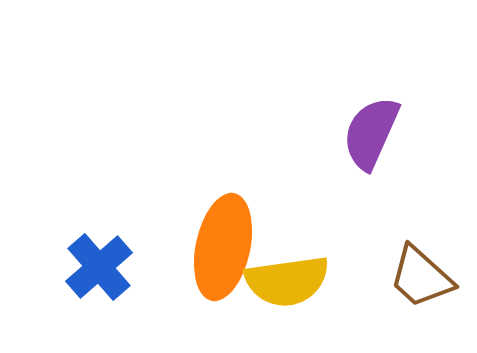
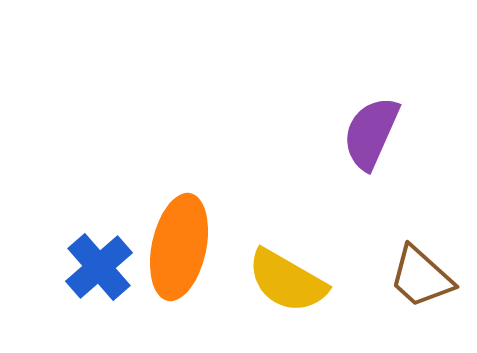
orange ellipse: moved 44 px left
yellow semicircle: rotated 38 degrees clockwise
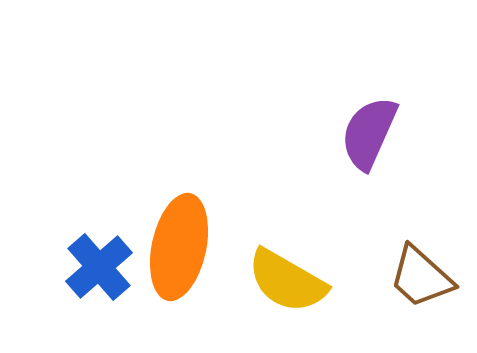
purple semicircle: moved 2 px left
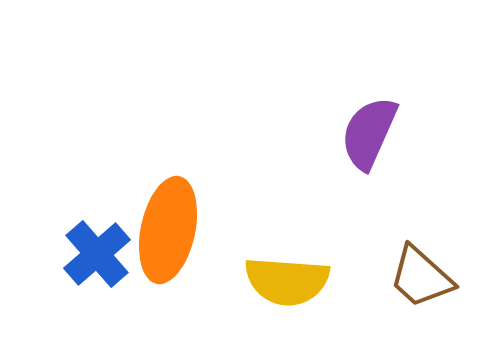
orange ellipse: moved 11 px left, 17 px up
blue cross: moved 2 px left, 13 px up
yellow semicircle: rotated 26 degrees counterclockwise
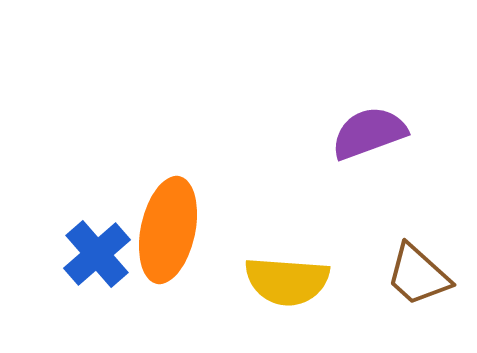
purple semicircle: rotated 46 degrees clockwise
brown trapezoid: moved 3 px left, 2 px up
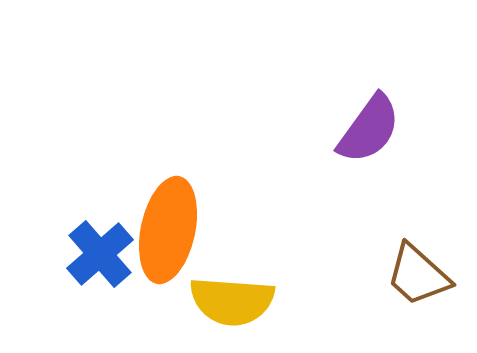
purple semicircle: moved 4 px up; rotated 146 degrees clockwise
blue cross: moved 3 px right
yellow semicircle: moved 55 px left, 20 px down
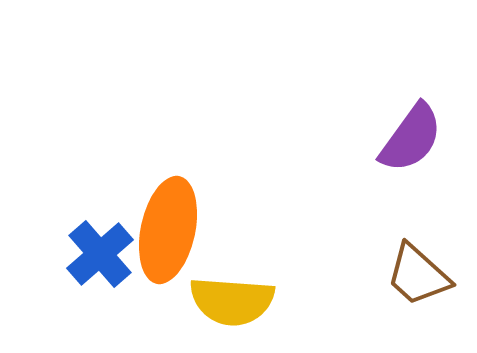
purple semicircle: moved 42 px right, 9 px down
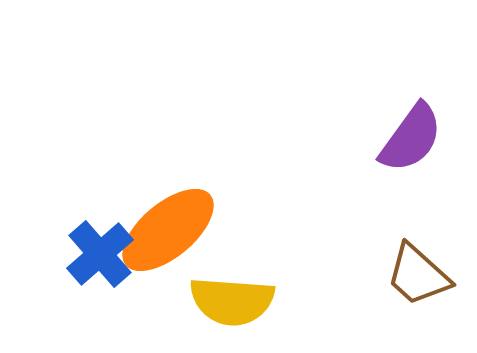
orange ellipse: rotated 38 degrees clockwise
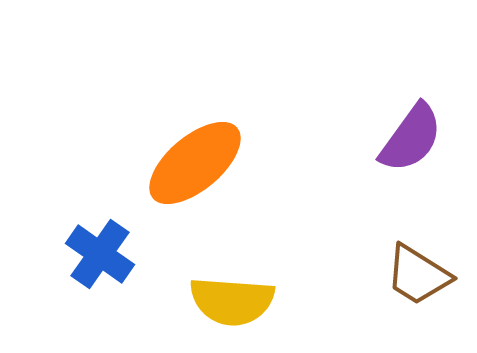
orange ellipse: moved 27 px right, 67 px up
blue cross: rotated 14 degrees counterclockwise
brown trapezoid: rotated 10 degrees counterclockwise
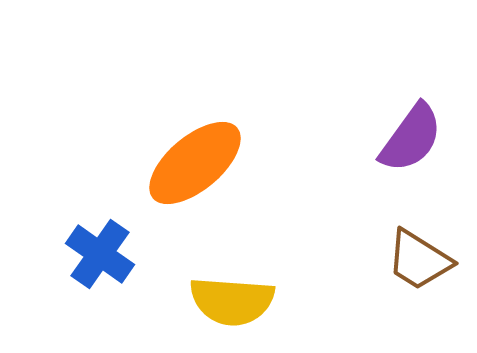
brown trapezoid: moved 1 px right, 15 px up
